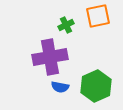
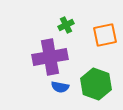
orange square: moved 7 px right, 19 px down
green hexagon: moved 2 px up; rotated 16 degrees counterclockwise
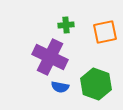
green cross: rotated 21 degrees clockwise
orange square: moved 3 px up
purple cross: rotated 36 degrees clockwise
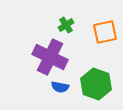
green cross: rotated 28 degrees counterclockwise
